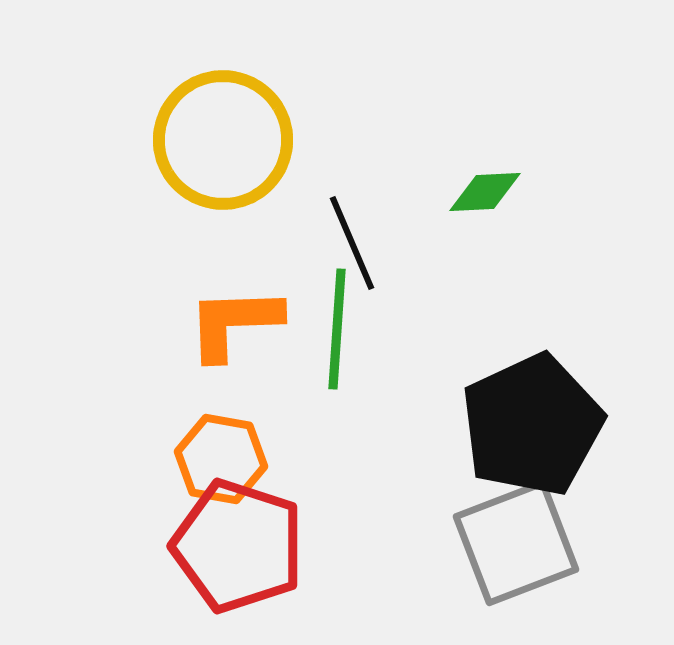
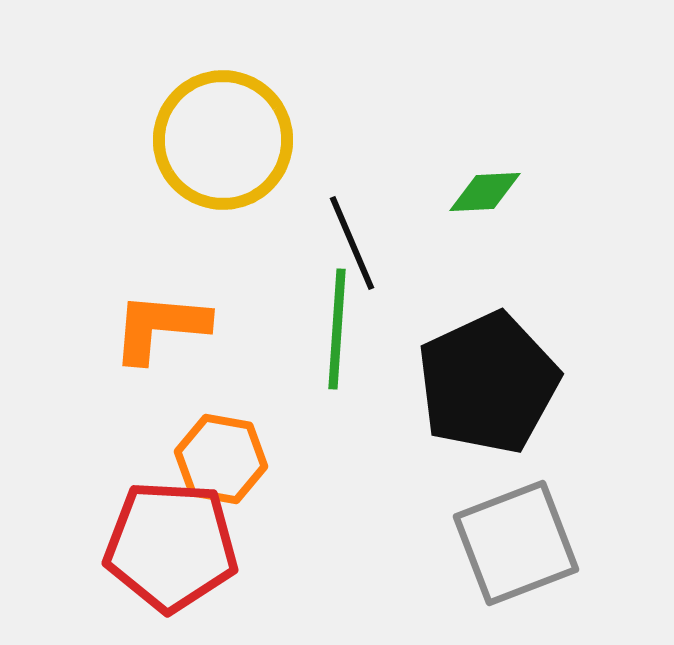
orange L-shape: moved 74 px left, 4 px down; rotated 7 degrees clockwise
black pentagon: moved 44 px left, 42 px up
red pentagon: moved 67 px left; rotated 15 degrees counterclockwise
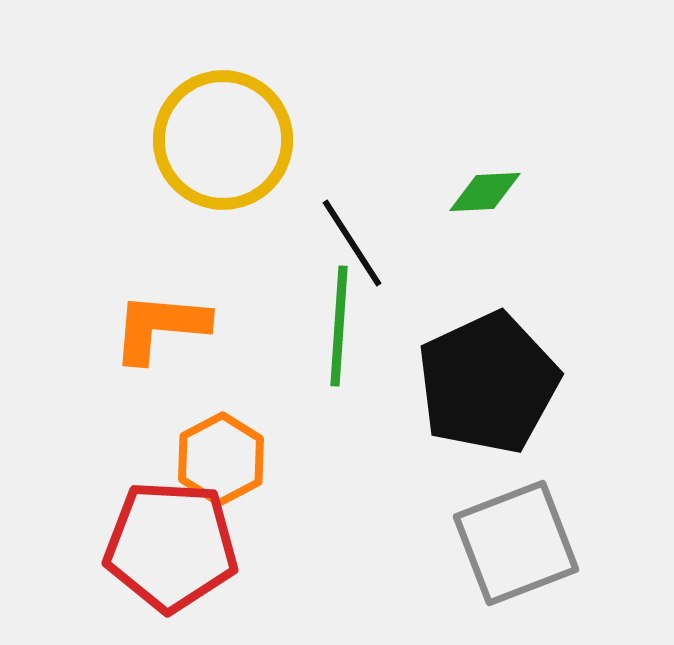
black line: rotated 10 degrees counterclockwise
green line: moved 2 px right, 3 px up
orange hexagon: rotated 22 degrees clockwise
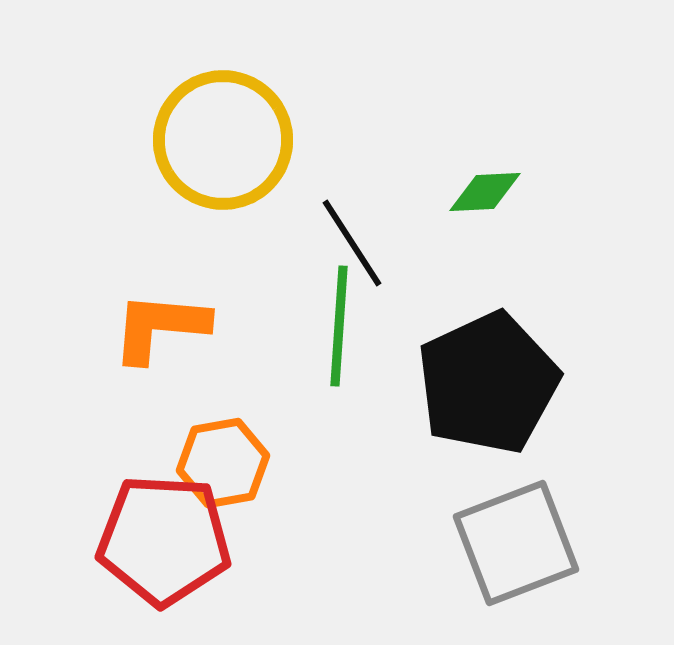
orange hexagon: moved 2 px right, 4 px down; rotated 18 degrees clockwise
red pentagon: moved 7 px left, 6 px up
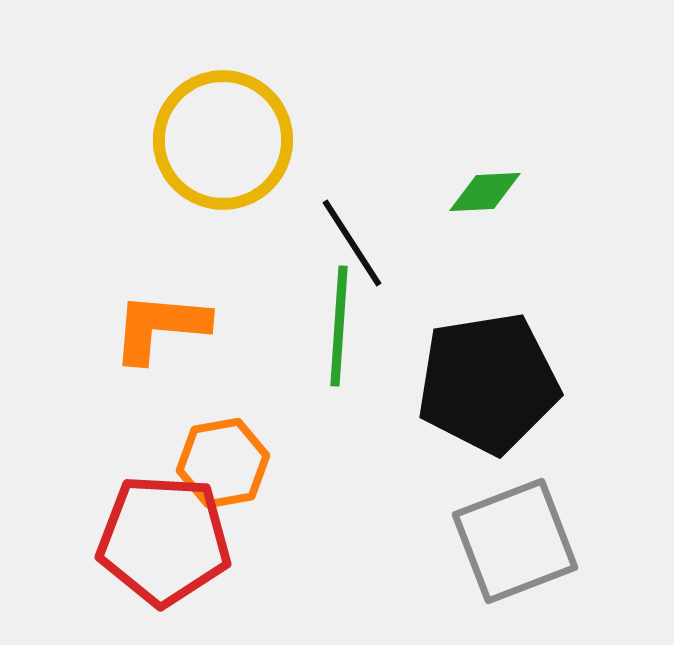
black pentagon: rotated 16 degrees clockwise
gray square: moved 1 px left, 2 px up
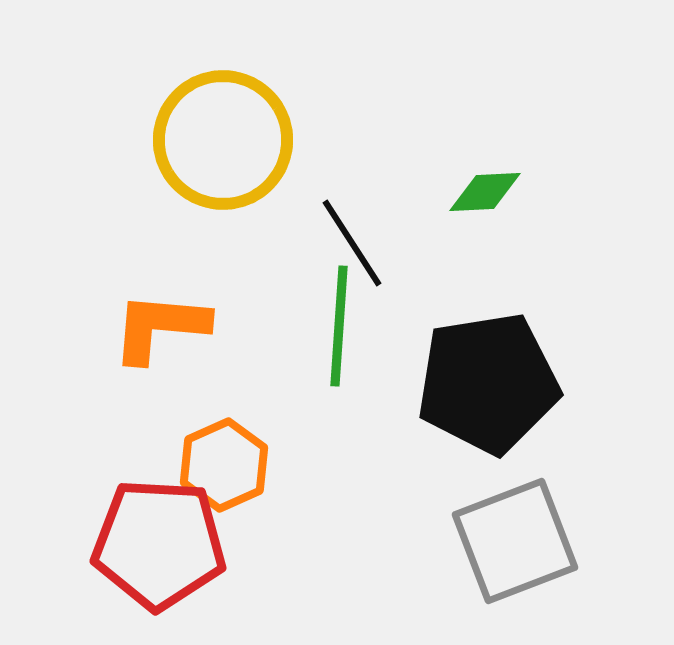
orange hexagon: moved 1 px right, 2 px down; rotated 14 degrees counterclockwise
red pentagon: moved 5 px left, 4 px down
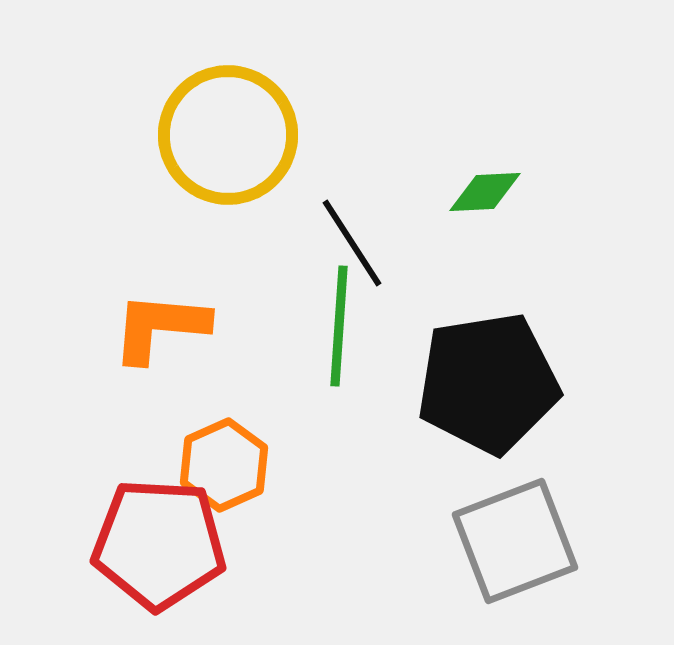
yellow circle: moved 5 px right, 5 px up
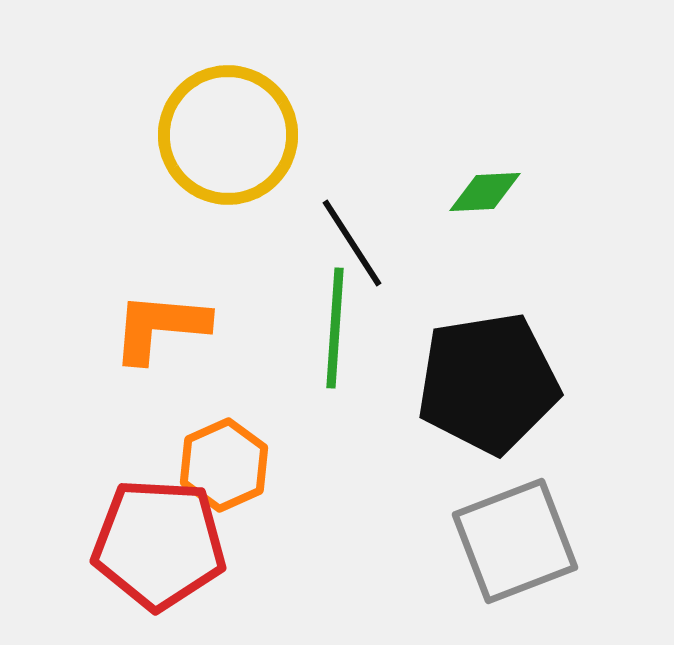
green line: moved 4 px left, 2 px down
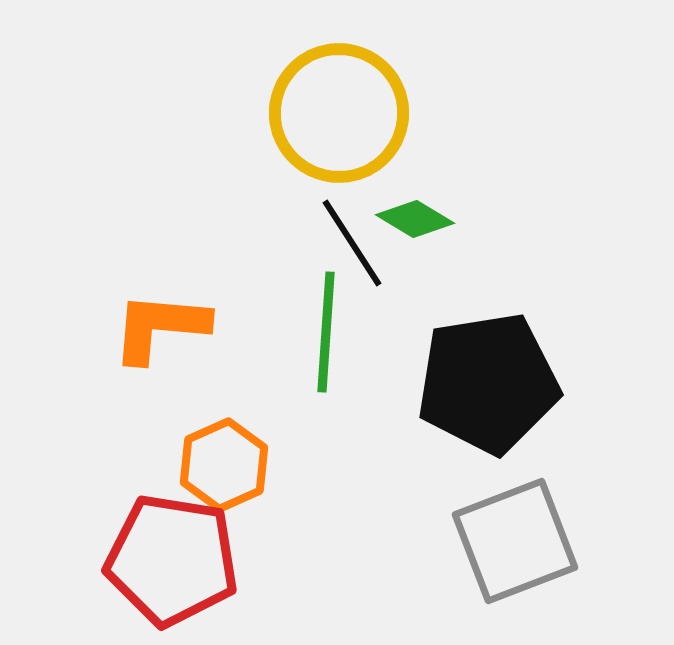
yellow circle: moved 111 px right, 22 px up
green diamond: moved 70 px left, 27 px down; rotated 34 degrees clockwise
green line: moved 9 px left, 4 px down
red pentagon: moved 13 px right, 16 px down; rotated 6 degrees clockwise
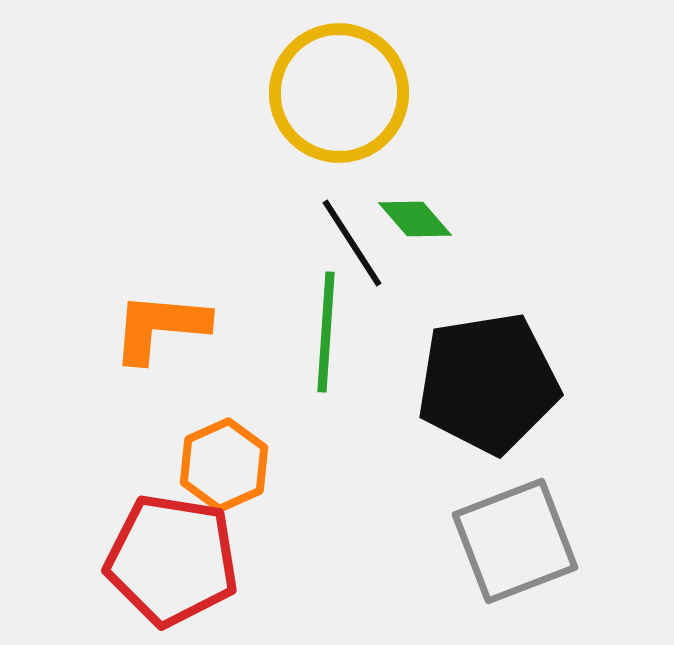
yellow circle: moved 20 px up
green diamond: rotated 18 degrees clockwise
